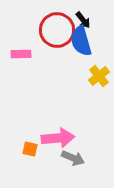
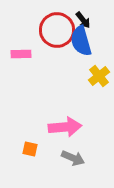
pink arrow: moved 7 px right, 11 px up
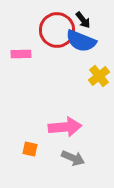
blue semicircle: rotated 52 degrees counterclockwise
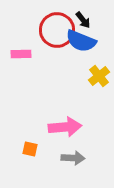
gray arrow: rotated 20 degrees counterclockwise
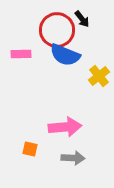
black arrow: moved 1 px left, 1 px up
blue semicircle: moved 16 px left, 14 px down
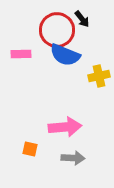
yellow cross: rotated 25 degrees clockwise
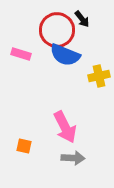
pink rectangle: rotated 18 degrees clockwise
pink arrow: rotated 68 degrees clockwise
orange square: moved 6 px left, 3 px up
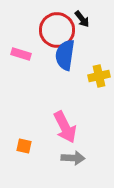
blue semicircle: rotated 76 degrees clockwise
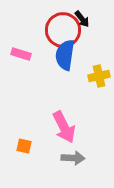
red circle: moved 6 px right
pink arrow: moved 1 px left
